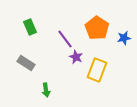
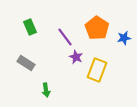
purple line: moved 2 px up
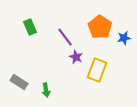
orange pentagon: moved 3 px right, 1 px up
gray rectangle: moved 7 px left, 19 px down
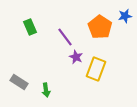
blue star: moved 1 px right, 22 px up
yellow rectangle: moved 1 px left, 1 px up
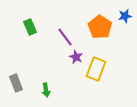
gray rectangle: moved 3 px left, 1 px down; rotated 36 degrees clockwise
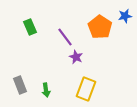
yellow rectangle: moved 10 px left, 20 px down
gray rectangle: moved 4 px right, 2 px down
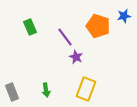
blue star: moved 1 px left
orange pentagon: moved 2 px left, 1 px up; rotated 15 degrees counterclockwise
gray rectangle: moved 8 px left, 7 px down
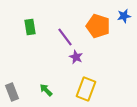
green rectangle: rotated 14 degrees clockwise
green arrow: rotated 144 degrees clockwise
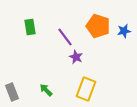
blue star: moved 15 px down
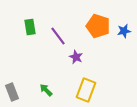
purple line: moved 7 px left, 1 px up
yellow rectangle: moved 1 px down
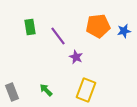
orange pentagon: rotated 25 degrees counterclockwise
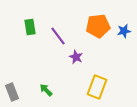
yellow rectangle: moved 11 px right, 3 px up
